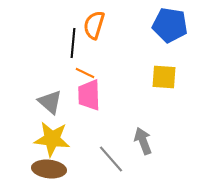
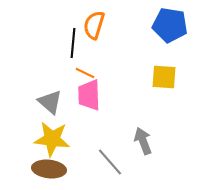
gray line: moved 1 px left, 3 px down
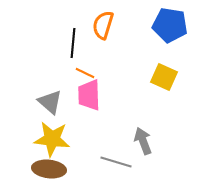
orange semicircle: moved 9 px right
yellow square: rotated 20 degrees clockwise
gray line: moved 6 px right; rotated 32 degrees counterclockwise
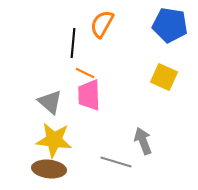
orange semicircle: moved 1 px left, 1 px up; rotated 12 degrees clockwise
yellow star: moved 2 px right, 1 px down
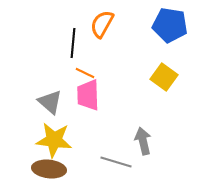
yellow square: rotated 12 degrees clockwise
pink trapezoid: moved 1 px left
gray arrow: rotated 8 degrees clockwise
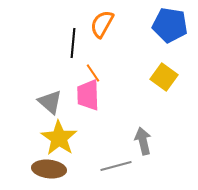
orange line: moved 8 px right; rotated 30 degrees clockwise
yellow star: moved 5 px right, 2 px up; rotated 27 degrees clockwise
gray line: moved 4 px down; rotated 32 degrees counterclockwise
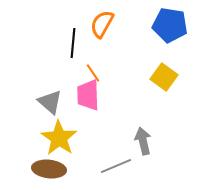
gray line: rotated 8 degrees counterclockwise
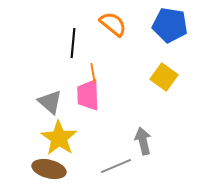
orange semicircle: moved 11 px right; rotated 100 degrees clockwise
orange line: rotated 24 degrees clockwise
brown ellipse: rotated 8 degrees clockwise
